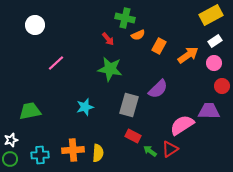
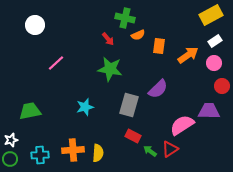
orange rectangle: rotated 21 degrees counterclockwise
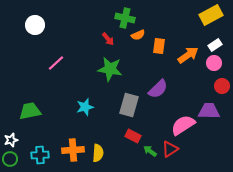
white rectangle: moved 4 px down
pink semicircle: moved 1 px right
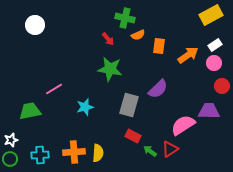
pink line: moved 2 px left, 26 px down; rotated 12 degrees clockwise
orange cross: moved 1 px right, 2 px down
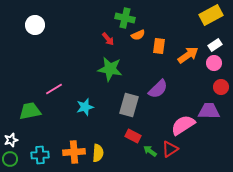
red circle: moved 1 px left, 1 px down
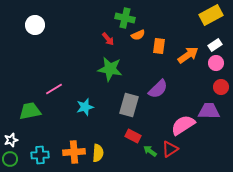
pink circle: moved 2 px right
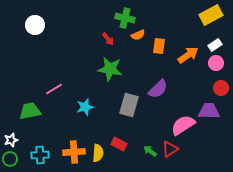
red circle: moved 1 px down
red rectangle: moved 14 px left, 8 px down
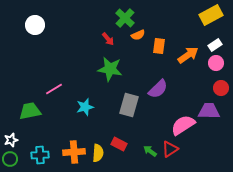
green cross: rotated 30 degrees clockwise
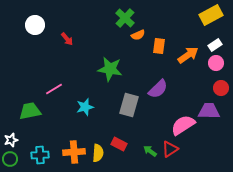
red arrow: moved 41 px left
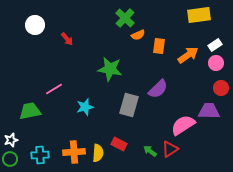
yellow rectangle: moved 12 px left; rotated 20 degrees clockwise
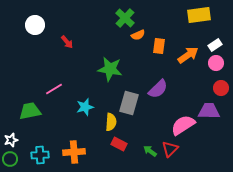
red arrow: moved 3 px down
gray rectangle: moved 2 px up
red triangle: rotated 12 degrees counterclockwise
yellow semicircle: moved 13 px right, 31 px up
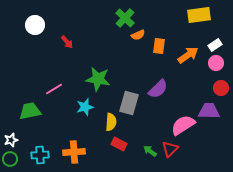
green star: moved 12 px left, 10 px down
